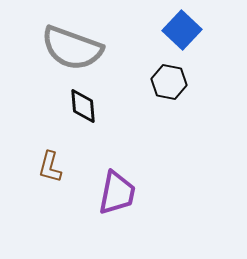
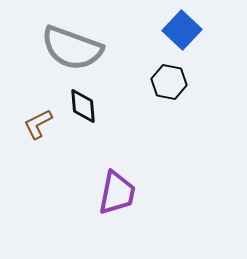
brown L-shape: moved 12 px left, 43 px up; rotated 48 degrees clockwise
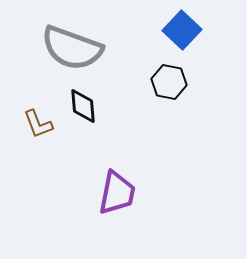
brown L-shape: rotated 84 degrees counterclockwise
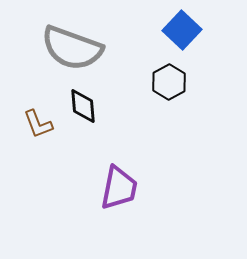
black hexagon: rotated 20 degrees clockwise
purple trapezoid: moved 2 px right, 5 px up
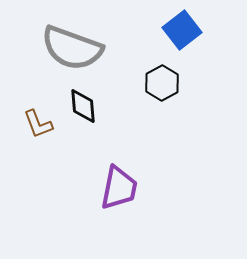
blue square: rotated 9 degrees clockwise
black hexagon: moved 7 px left, 1 px down
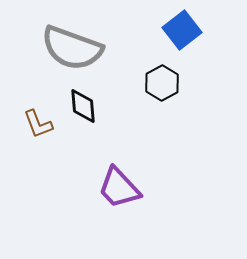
purple trapezoid: rotated 126 degrees clockwise
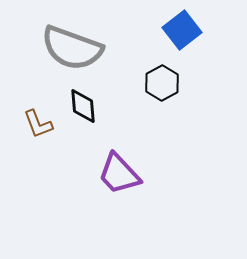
purple trapezoid: moved 14 px up
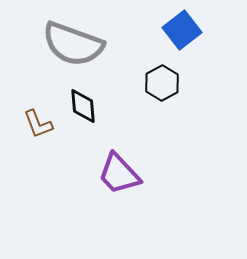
gray semicircle: moved 1 px right, 4 px up
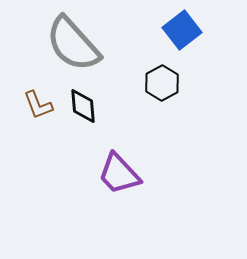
gray semicircle: rotated 28 degrees clockwise
brown L-shape: moved 19 px up
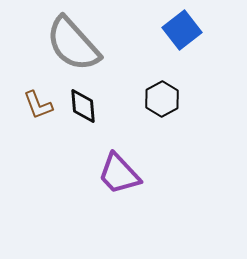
black hexagon: moved 16 px down
